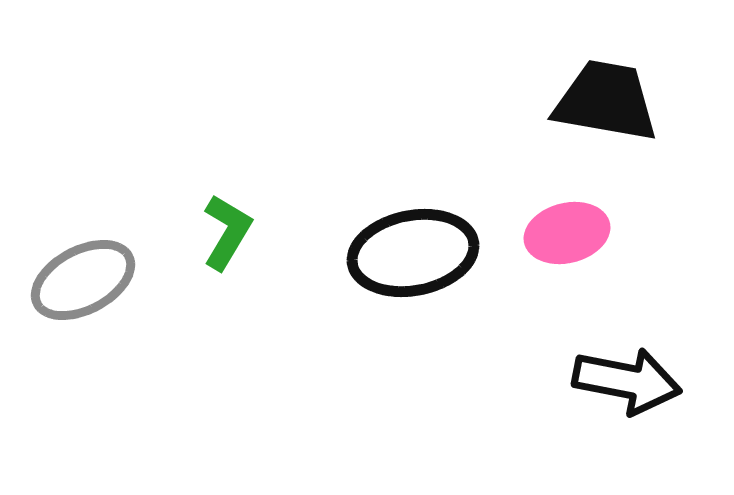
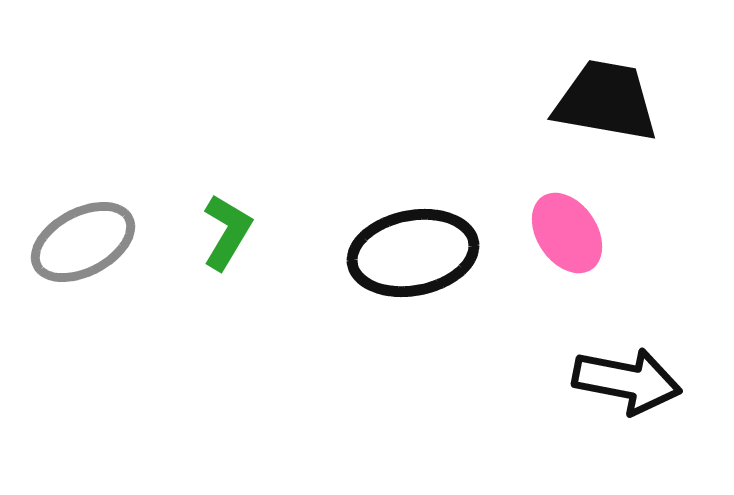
pink ellipse: rotated 70 degrees clockwise
gray ellipse: moved 38 px up
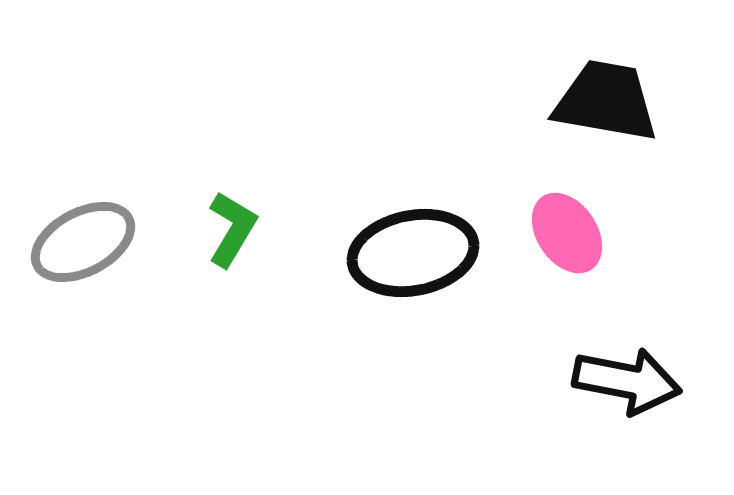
green L-shape: moved 5 px right, 3 px up
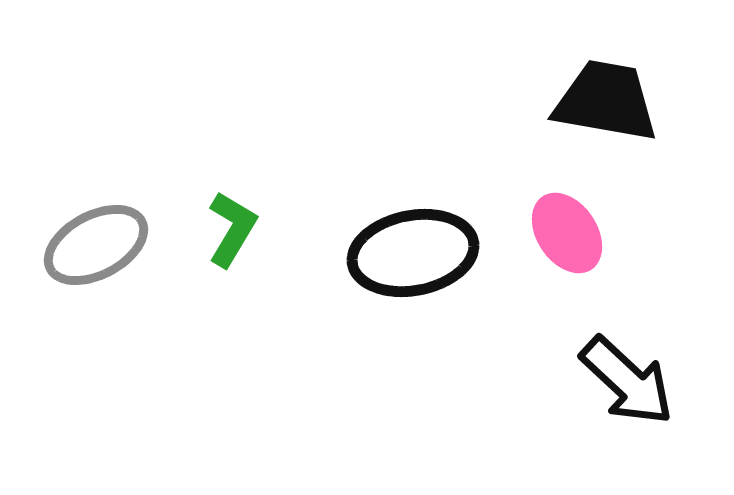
gray ellipse: moved 13 px right, 3 px down
black arrow: rotated 32 degrees clockwise
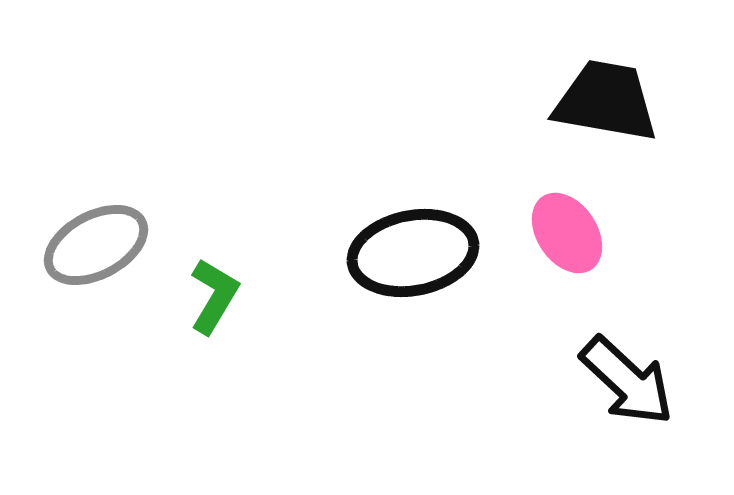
green L-shape: moved 18 px left, 67 px down
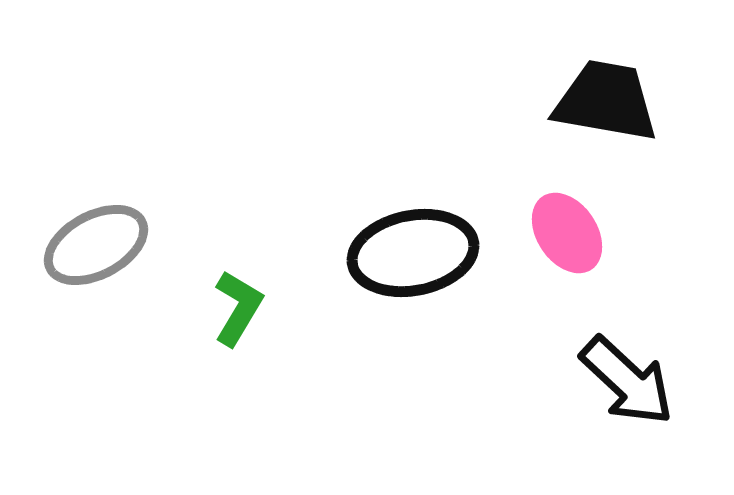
green L-shape: moved 24 px right, 12 px down
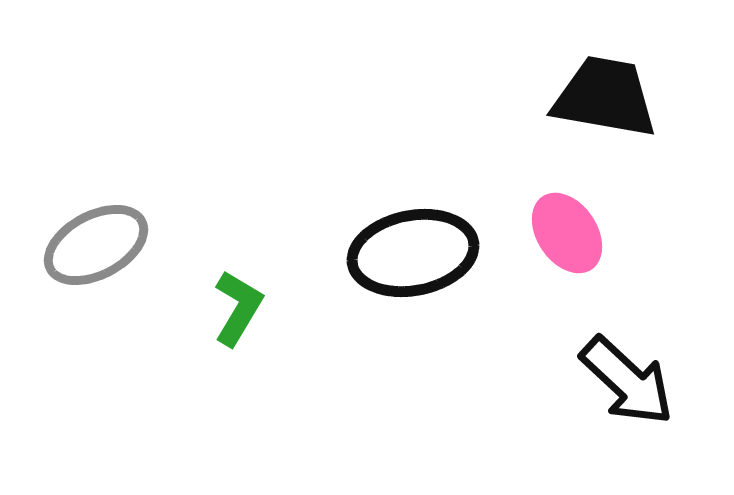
black trapezoid: moved 1 px left, 4 px up
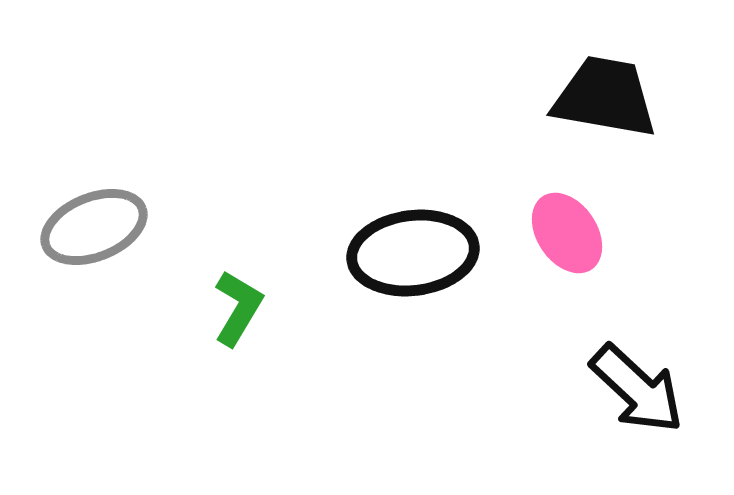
gray ellipse: moved 2 px left, 18 px up; rotated 6 degrees clockwise
black ellipse: rotated 4 degrees clockwise
black arrow: moved 10 px right, 8 px down
